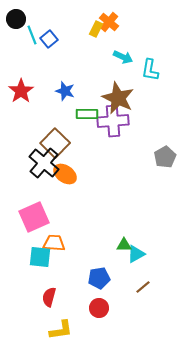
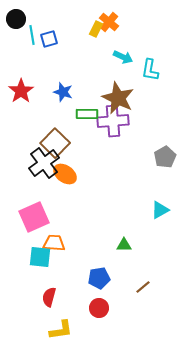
cyan line: rotated 12 degrees clockwise
blue square: rotated 24 degrees clockwise
blue star: moved 2 px left, 1 px down
black cross: rotated 12 degrees clockwise
cyan triangle: moved 24 px right, 44 px up
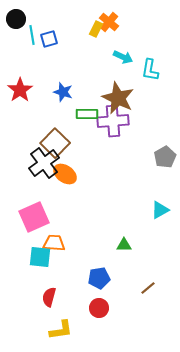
red star: moved 1 px left, 1 px up
brown line: moved 5 px right, 1 px down
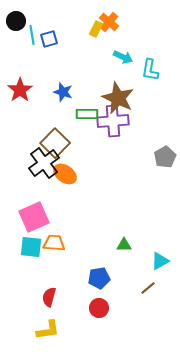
black circle: moved 2 px down
cyan triangle: moved 51 px down
cyan square: moved 9 px left, 10 px up
yellow L-shape: moved 13 px left
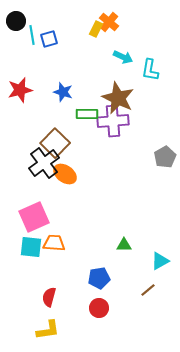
red star: rotated 20 degrees clockwise
brown line: moved 2 px down
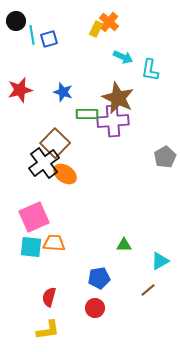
red circle: moved 4 px left
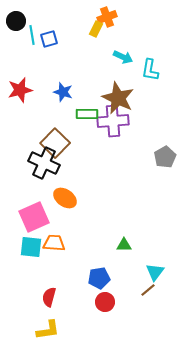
orange cross: moved 2 px left, 5 px up; rotated 30 degrees clockwise
black cross: rotated 28 degrees counterclockwise
orange ellipse: moved 24 px down
cyan triangle: moved 5 px left, 11 px down; rotated 24 degrees counterclockwise
red circle: moved 10 px right, 6 px up
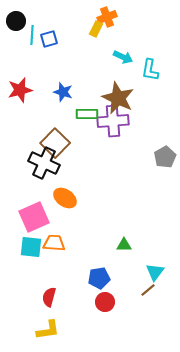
cyan line: rotated 12 degrees clockwise
